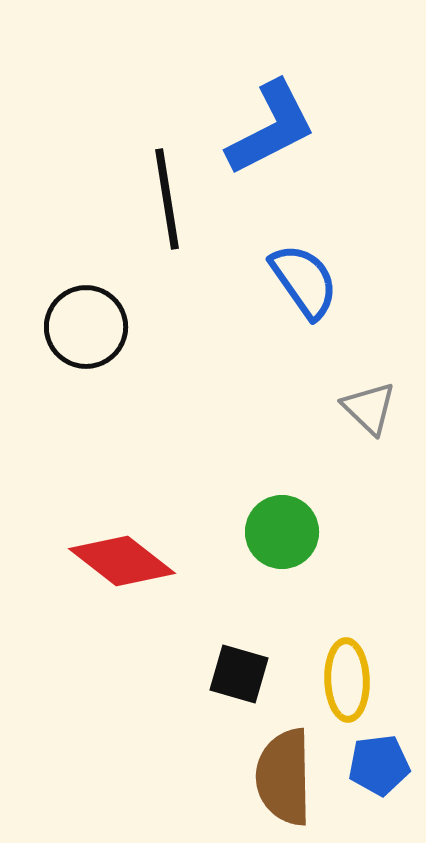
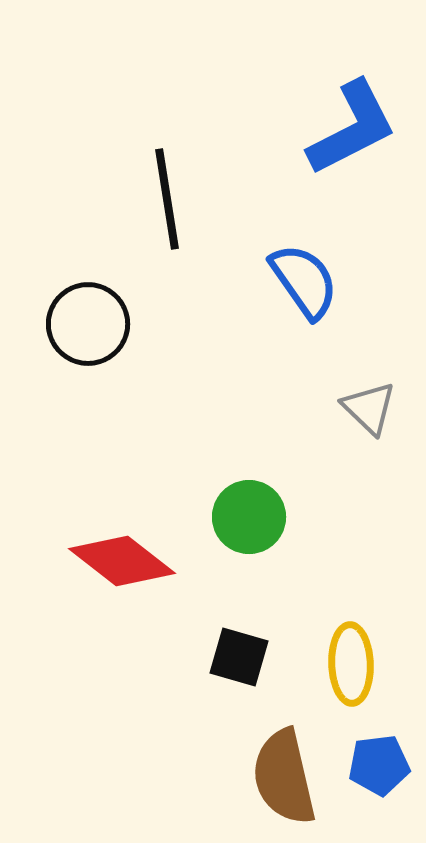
blue L-shape: moved 81 px right
black circle: moved 2 px right, 3 px up
green circle: moved 33 px left, 15 px up
black square: moved 17 px up
yellow ellipse: moved 4 px right, 16 px up
brown semicircle: rotated 12 degrees counterclockwise
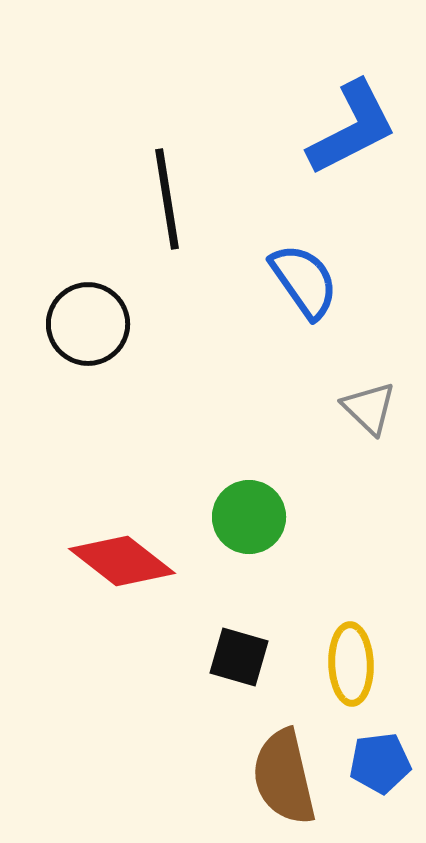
blue pentagon: moved 1 px right, 2 px up
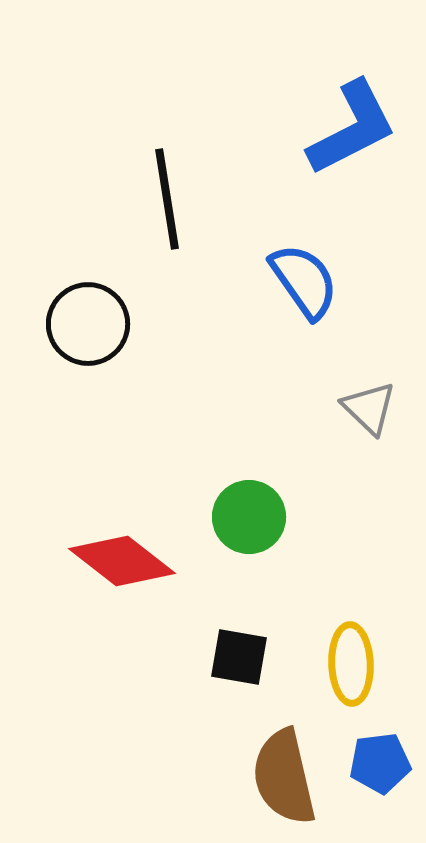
black square: rotated 6 degrees counterclockwise
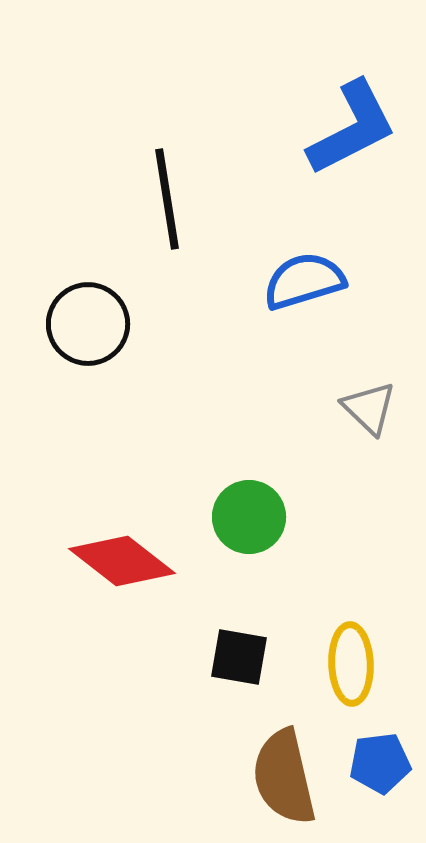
blue semicircle: rotated 72 degrees counterclockwise
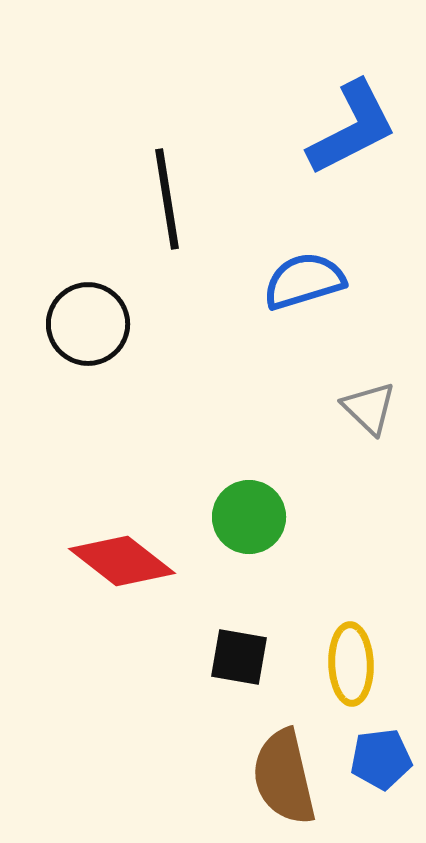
blue pentagon: moved 1 px right, 4 px up
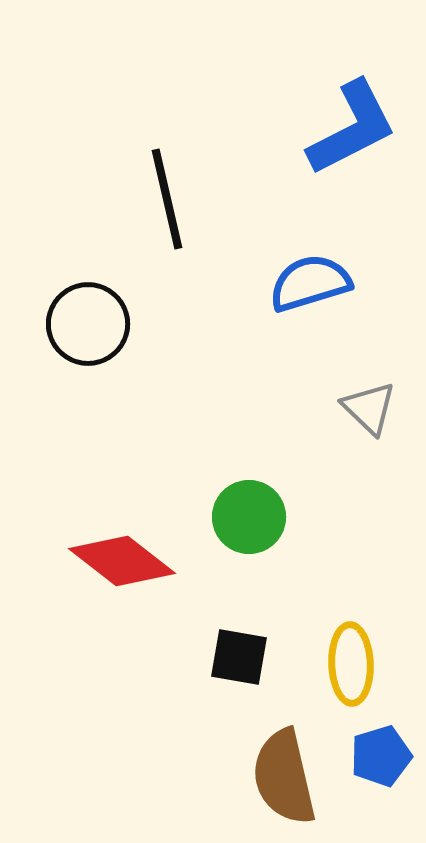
black line: rotated 4 degrees counterclockwise
blue semicircle: moved 6 px right, 2 px down
blue pentagon: moved 3 px up; rotated 10 degrees counterclockwise
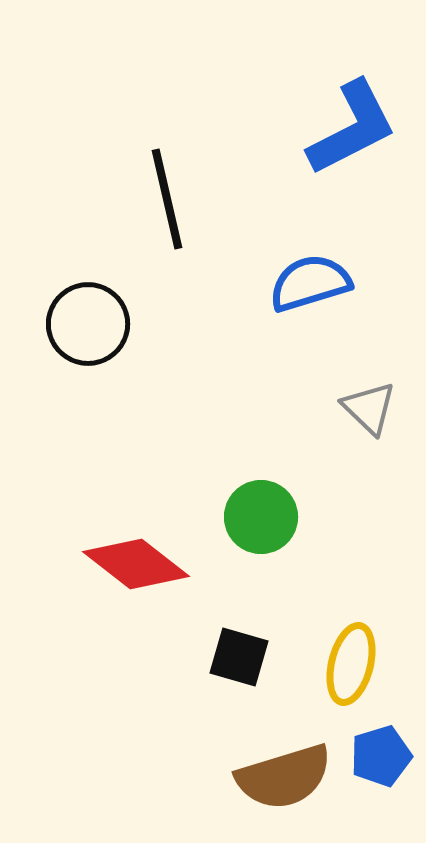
green circle: moved 12 px right
red diamond: moved 14 px right, 3 px down
black square: rotated 6 degrees clockwise
yellow ellipse: rotated 16 degrees clockwise
brown semicircle: rotated 94 degrees counterclockwise
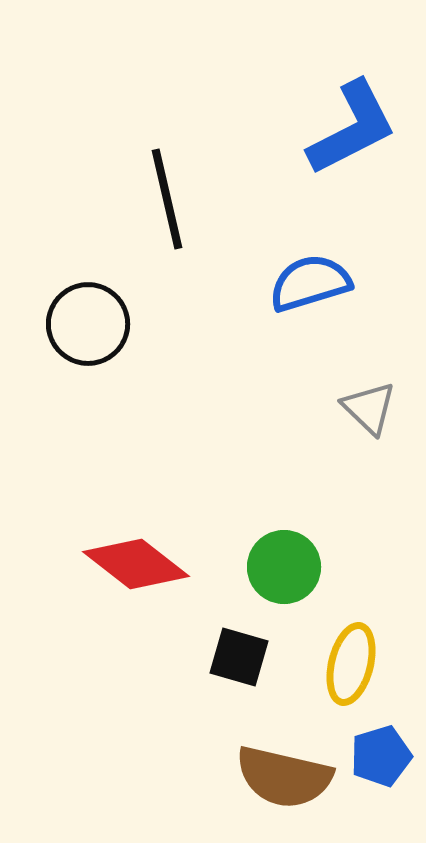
green circle: moved 23 px right, 50 px down
brown semicircle: rotated 30 degrees clockwise
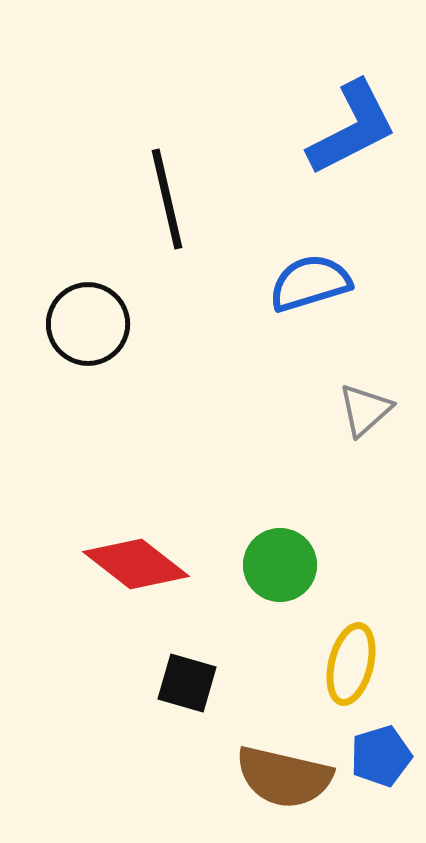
gray triangle: moved 4 px left, 2 px down; rotated 34 degrees clockwise
green circle: moved 4 px left, 2 px up
black square: moved 52 px left, 26 px down
